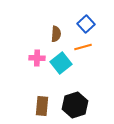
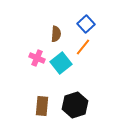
orange line: rotated 36 degrees counterclockwise
pink cross: rotated 21 degrees clockwise
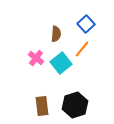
orange line: moved 1 px left, 2 px down
pink cross: moved 1 px left; rotated 14 degrees clockwise
brown rectangle: rotated 12 degrees counterclockwise
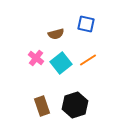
blue square: rotated 36 degrees counterclockwise
brown semicircle: rotated 70 degrees clockwise
orange line: moved 6 px right, 11 px down; rotated 18 degrees clockwise
brown rectangle: rotated 12 degrees counterclockwise
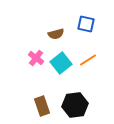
black hexagon: rotated 10 degrees clockwise
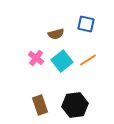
cyan square: moved 1 px right, 2 px up
brown rectangle: moved 2 px left, 1 px up
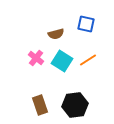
cyan square: rotated 20 degrees counterclockwise
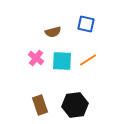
brown semicircle: moved 3 px left, 2 px up
cyan square: rotated 30 degrees counterclockwise
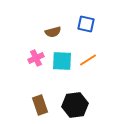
pink cross: rotated 28 degrees clockwise
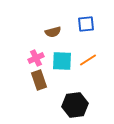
blue square: rotated 18 degrees counterclockwise
brown rectangle: moved 1 px left, 25 px up
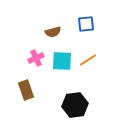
brown rectangle: moved 13 px left, 10 px down
